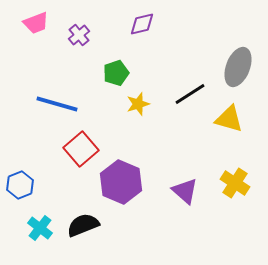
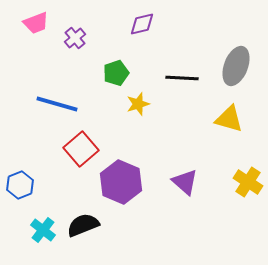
purple cross: moved 4 px left, 3 px down
gray ellipse: moved 2 px left, 1 px up
black line: moved 8 px left, 16 px up; rotated 36 degrees clockwise
yellow cross: moved 13 px right, 1 px up
purple triangle: moved 9 px up
cyan cross: moved 3 px right, 2 px down
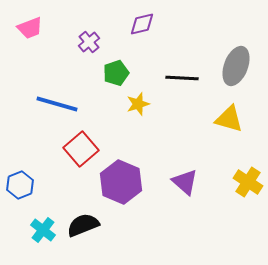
pink trapezoid: moved 6 px left, 5 px down
purple cross: moved 14 px right, 4 px down
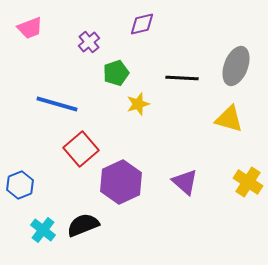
purple hexagon: rotated 12 degrees clockwise
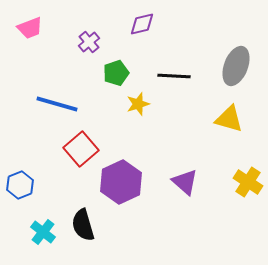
black line: moved 8 px left, 2 px up
black semicircle: rotated 84 degrees counterclockwise
cyan cross: moved 2 px down
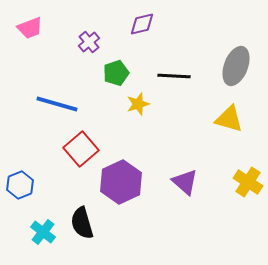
black semicircle: moved 1 px left, 2 px up
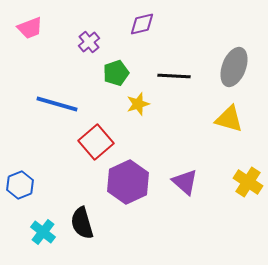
gray ellipse: moved 2 px left, 1 px down
red square: moved 15 px right, 7 px up
purple hexagon: moved 7 px right
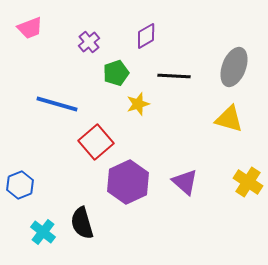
purple diamond: moved 4 px right, 12 px down; rotated 16 degrees counterclockwise
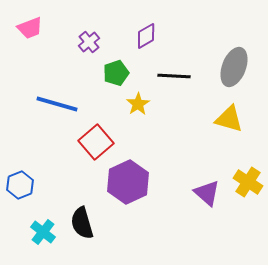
yellow star: rotated 15 degrees counterclockwise
purple triangle: moved 22 px right, 11 px down
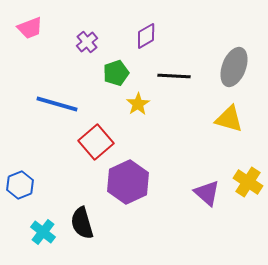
purple cross: moved 2 px left
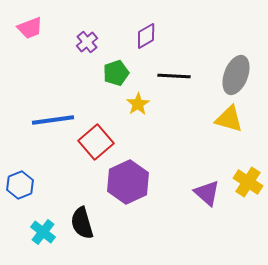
gray ellipse: moved 2 px right, 8 px down
blue line: moved 4 px left, 16 px down; rotated 24 degrees counterclockwise
